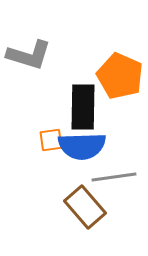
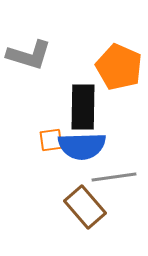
orange pentagon: moved 1 px left, 9 px up
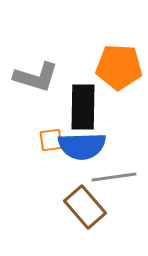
gray L-shape: moved 7 px right, 22 px down
orange pentagon: rotated 21 degrees counterclockwise
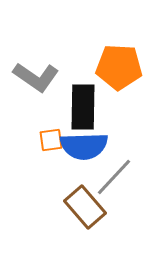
gray L-shape: rotated 18 degrees clockwise
blue semicircle: moved 2 px right
gray line: rotated 39 degrees counterclockwise
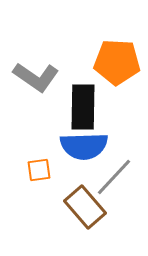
orange pentagon: moved 2 px left, 5 px up
orange square: moved 12 px left, 30 px down
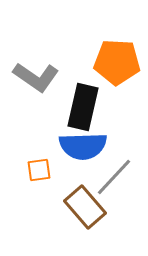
black rectangle: rotated 12 degrees clockwise
blue semicircle: moved 1 px left
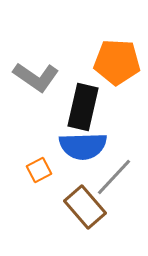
orange square: rotated 20 degrees counterclockwise
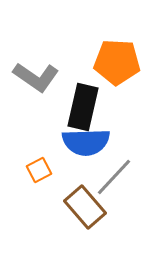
blue semicircle: moved 3 px right, 4 px up
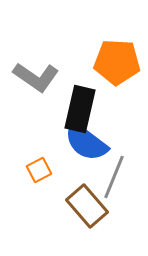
black rectangle: moved 3 px left, 2 px down
blue semicircle: rotated 39 degrees clockwise
gray line: rotated 21 degrees counterclockwise
brown rectangle: moved 2 px right, 1 px up
